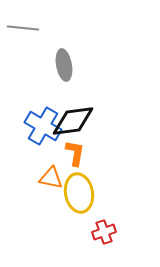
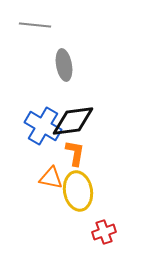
gray line: moved 12 px right, 3 px up
yellow ellipse: moved 1 px left, 2 px up
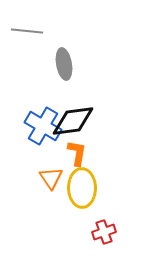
gray line: moved 8 px left, 6 px down
gray ellipse: moved 1 px up
orange L-shape: moved 2 px right
orange triangle: rotated 45 degrees clockwise
yellow ellipse: moved 4 px right, 3 px up; rotated 9 degrees clockwise
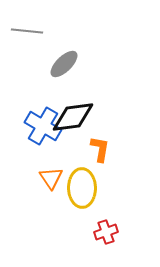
gray ellipse: rotated 56 degrees clockwise
black diamond: moved 4 px up
orange L-shape: moved 23 px right, 4 px up
red cross: moved 2 px right
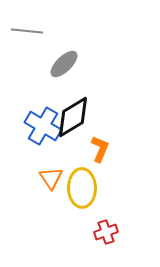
black diamond: rotated 24 degrees counterclockwise
orange L-shape: rotated 12 degrees clockwise
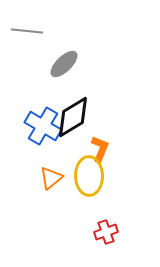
orange triangle: rotated 25 degrees clockwise
yellow ellipse: moved 7 px right, 12 px up
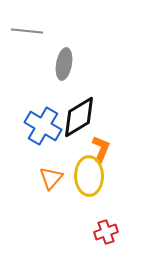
gray ellipse: rotated 36 degrees counterclockwise
black diamond: moved 6 px right
orange L-shape: moved 1 px right
orange triangle: rotated 10 degrees counterclockwise
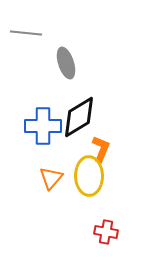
gray line: moved 1 px left, 2 px down
gray ellipse: moved 2 px right, 1 px up; rotated 28 degrees counterclockwise
blue cross: rotated 30 degrees counterclockwise
red cross: rotated 30 degrees clockwise
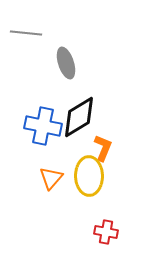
blue cross: rotated 12 degrees clockwise
orange L-shape: moved 2 px right, 1 px up
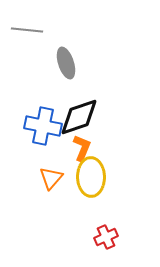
gray line: moved 1 px right, 3 px up
black diamond: rotated 12 degrees clockwise
orange L-shape: moved 21 px left
yellow ellipse: moved 2 px right, 1 px down
red cross: moved 5 px down; rotated 35 degrees counterclockwise
